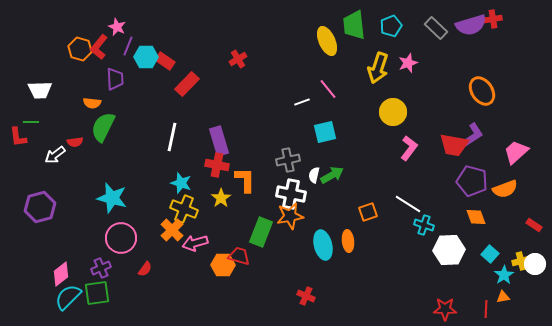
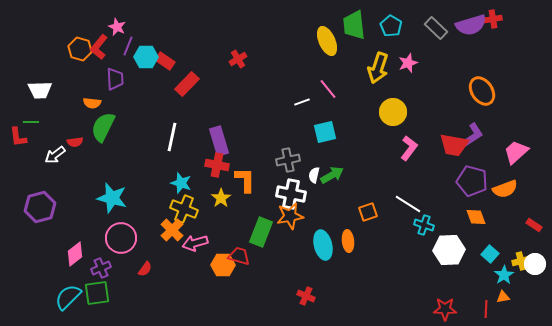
cyan pentagon at (391, 26): rotated 20 degrees counterclockwise
pink diamond at (61, 274): moved 14 px right, 20 px up
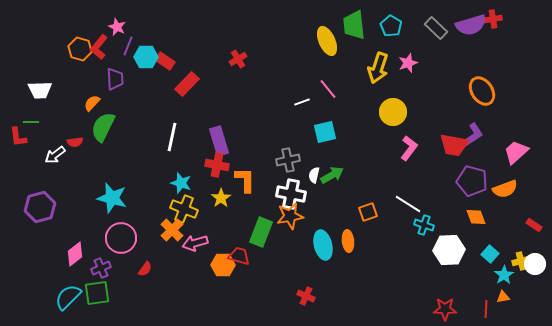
orange semicircle at (92, 103): rotated 126 degrees clockwise
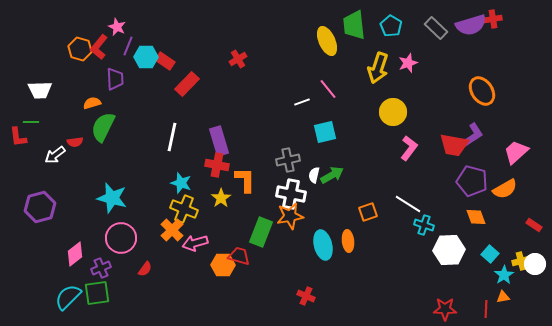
orange semicircle at (92, 103): rotated 30 degrees clockwise
orange semicircle at (505, 189): rotated 10 degrees counterclockwise
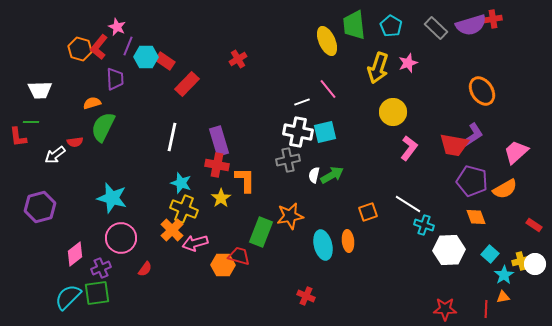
white cross at (291, 194): moved 7 px right, 62 px up
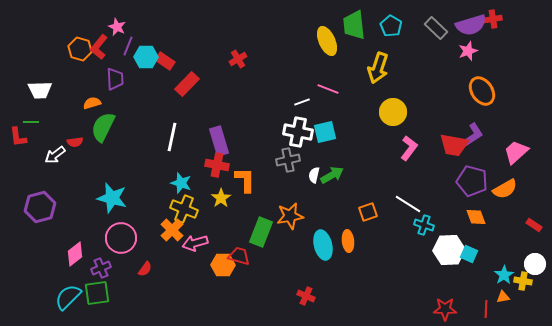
pink star at (408, 63): moved 60 px right, 12 px up
pink line at (328, 89): rotated 30 degrees counterclockwise
cyan square at (490, 254): moved 21 px left; rotated 18 degrees counterclockwise
yellow cross at (521, 261): moved 2 px right, 20 px down; rotated 24 degrees clockwise
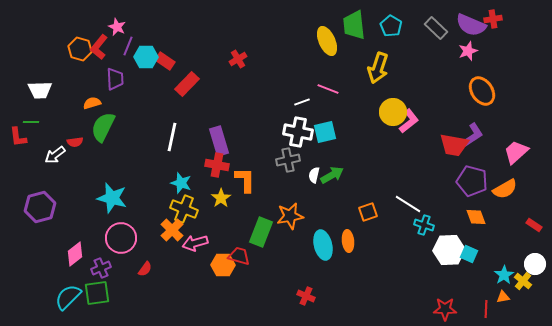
purple semicircle at (471, 25): rotated 40 degrees clockwise
pink L-shape at (409, 148): moved 27 px up; rotated 15 degrees clockwise
yellow cross at (523, 281): rotated 30 degrees clockwise
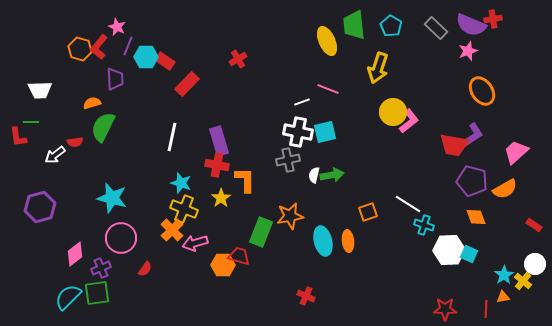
green arrow at (332, 175): rotated 20 degrees clockwise
cyan ellipse at (323, 245): moved 4 px up
